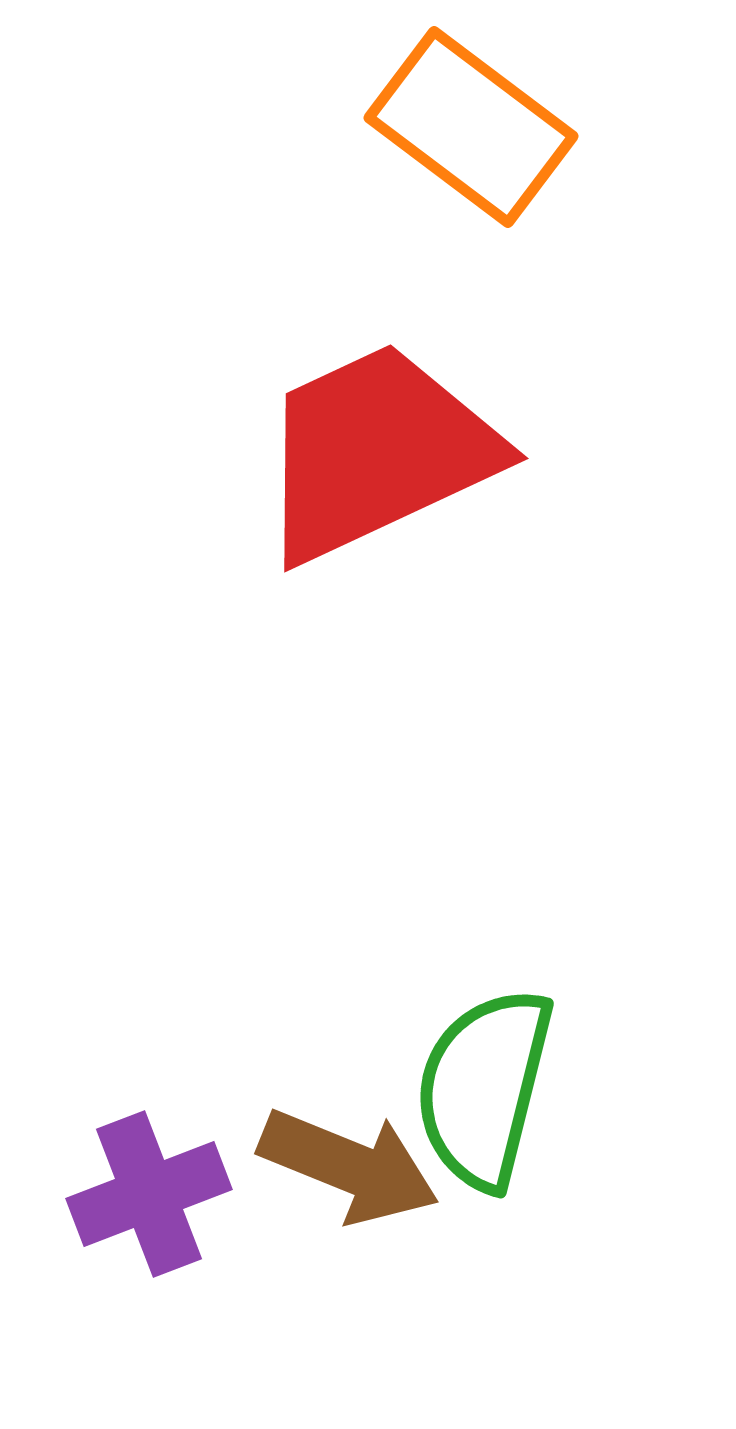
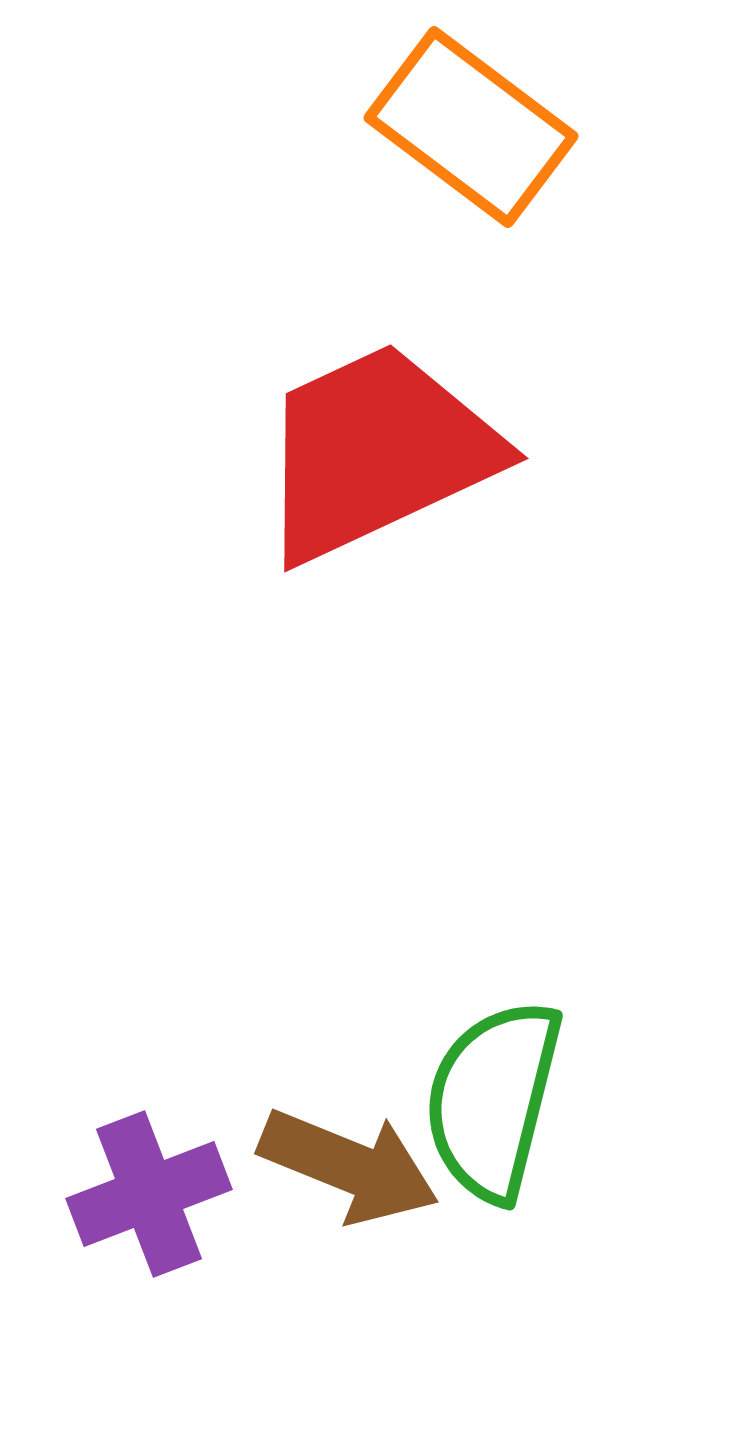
green semicircle: moved 9 px right, 12 px down
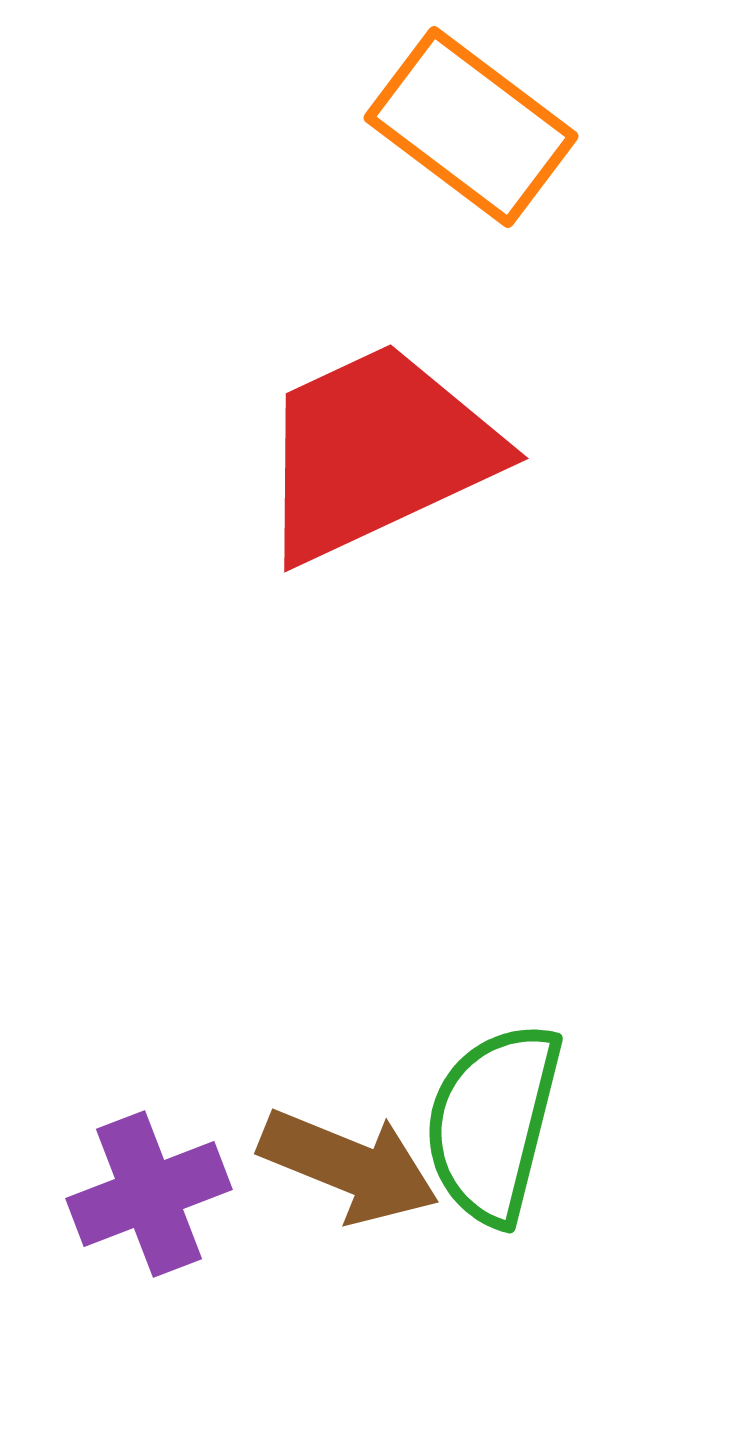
green semicircle: moved 23 px down
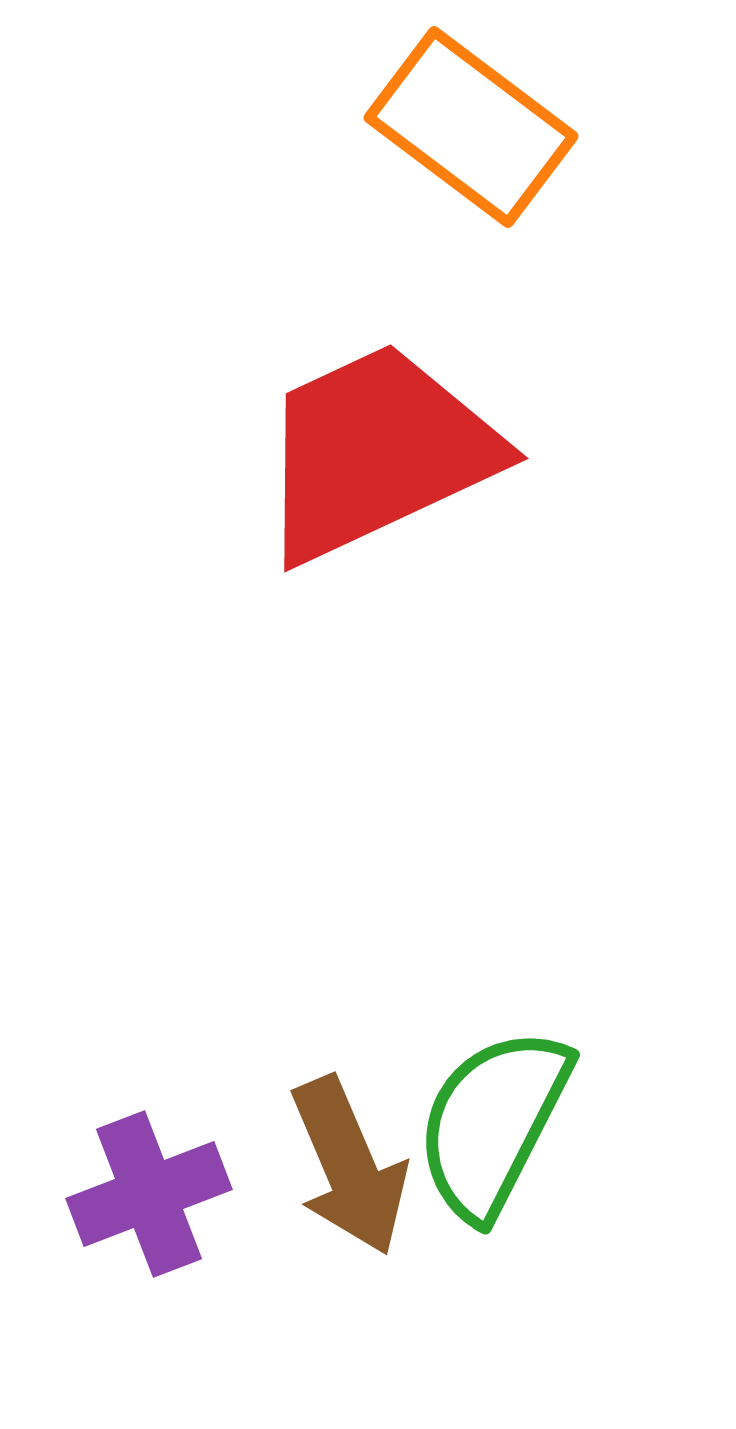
green semicircle: rotated 13 degrees clockwise
brown arrow: rotated 45 degrees clockwise
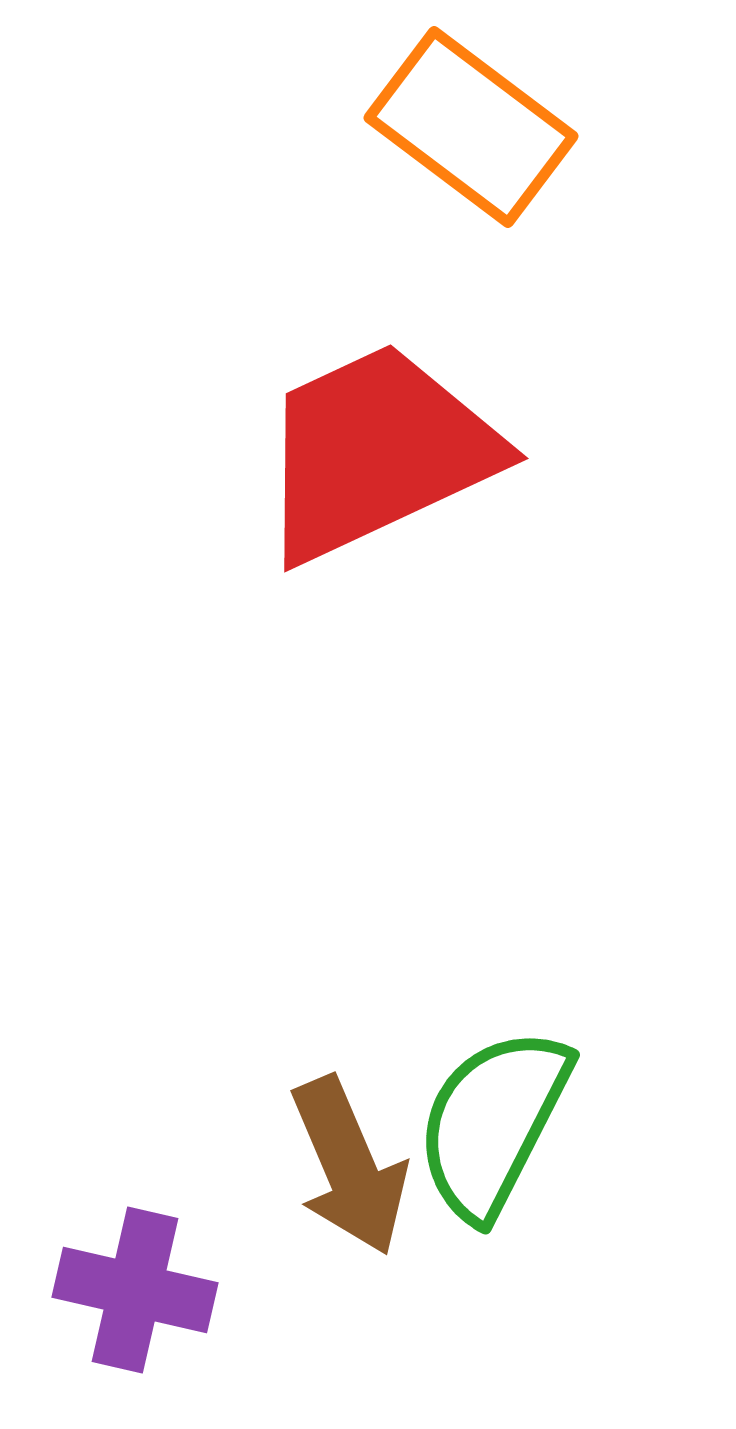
purple cross: moved 14 px left, 96 px down; rotated 34 degrees clockwise
